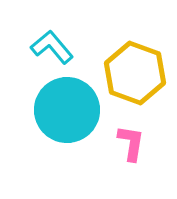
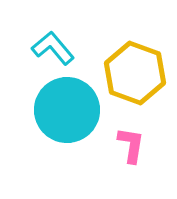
cyan L-shape: moved 1 px right, 1 px down
pink L-shape: moved 2 px down
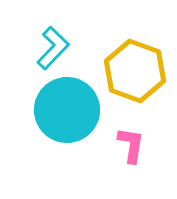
cyan L-shape: rotated 84 degrees clockwise
yellow hexagon: moved 2 px up
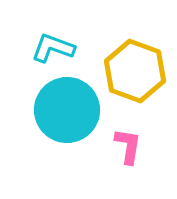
cyan L-shape: rotated 114 degrees counterclockwise
pink L-shape: moved 3 px left, 1 px down
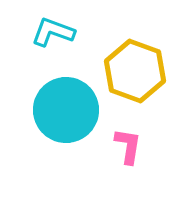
cyan L-shape: moved 16 px up
cyan circle: moved 1 px left
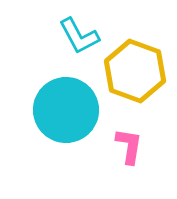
cyan L-shape: moved 26 px right, 4 px down; rotated 138 degrees counterclockwise
pink L-shape: moved 1 px right
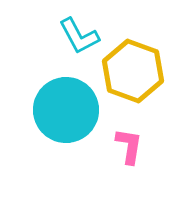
yellow hexagon: moved 2 px left
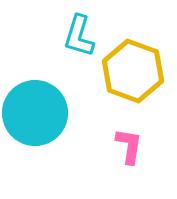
cyan L-shape: rotated 45 degrees clockwise
cyan circle: moved 31 px left, 3 px down
